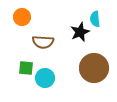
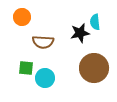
cyan semicircle: moved 3 px down
black star: moved 1 px down; rotated 12 degrees clockwise
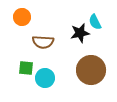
cyan semicircle: rotated 21 degrees counterclockwise
brown circle: moved 3 px left, 2 px down
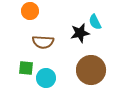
orange circle: moved 8 px right, 6 px up
cyan circle: moved 1 px right
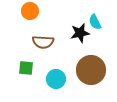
cyan circle: moved 10 px right, 1 px down
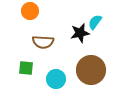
cyan semicircle: rotated 63 degrees clockwise
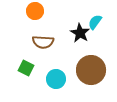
orange circle: moved 5 px right
black star: rotated 30 degrees counterclockwise
green square: rotated 21 degrees clockwise
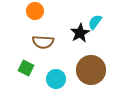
black star: rotated 12 degrees clockwise
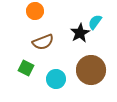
brown semicircle: rotated 25 degrees counterclockwise
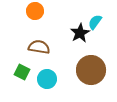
brown semicircle: moved 4 px left, 5 px down; rotated 150 degrees counterclockwise
green square: moved 4 px left, 4 px down
cyan circle: moved 9 px left
